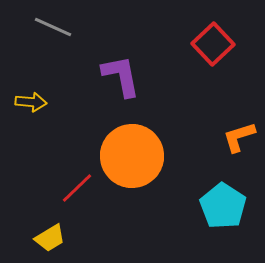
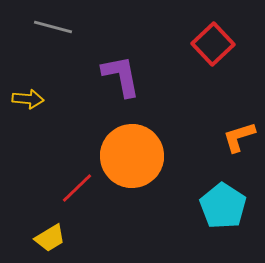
gray line: rotated 9 degrees counterclockwise
yellow arrow: moved 3 px left, 3 px up
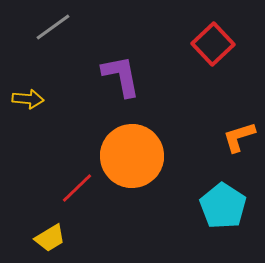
gray line: rotated 51 degrees counterclockwise
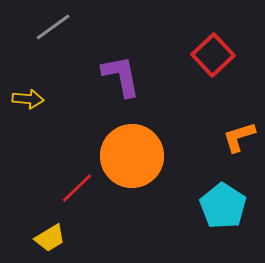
red square: moved 11 px down
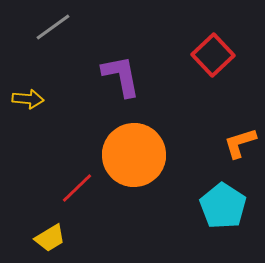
orange L-shape: moved 1 px right, 6 px down
orange circle: moved 2 px right, 1 px up
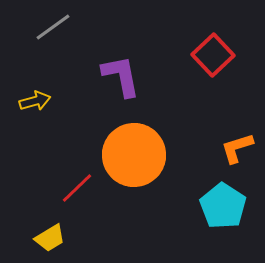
yellow arrow: moved 7 px right, 2 px down; rotated 20 degrees counterclockwise
orange L-shape: moved 3 px left, 5 px down
